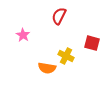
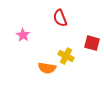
red semicircle: moved 1 px right, 2 px down; rotated 48 degrees counterclockwise
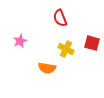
pink star: moved 3 px left, 6 px down; rotated 16 degrees clockwise
yellow cross: moved 7 px up
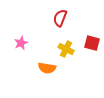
red semicircle: rotated 42 degrees clockwise
pink star: moved 1 px right, 2 px down
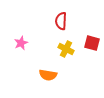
red semicircle: moved 1 px right, 3 px down; rotated 18 degrees counterclockwise
orange semicircle: moved 1 px right, 7 px down
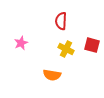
red square: moved 2 px down
orange semicircle: moved 4 px right
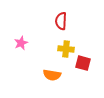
red square: moved 9 px left, 18 px down
yellow cross: rotated 21 degrees counterclockwise
